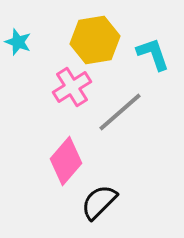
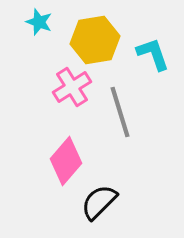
cyan star: moved 21 px right, 20 px up
gray line: rotated 66 degrees counterclockwise
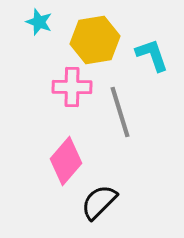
cyan L-shape: moved 1 px left, 1 px down
pink cross: rotated 33 degrees clockwise
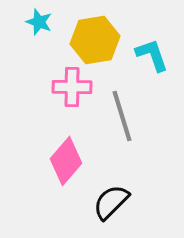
gray line: moved 2 px right, 4 px down
black semicircle: moved 12 px right
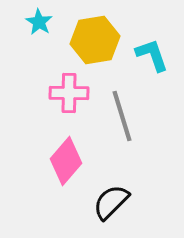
cyan star: rotated 12 degrees clockwise
pink cross: moved 3 px left, 6 px down
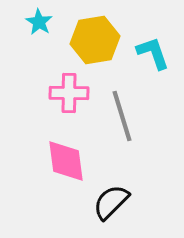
cyan L-shape: moved 1 px right, 2 px up
pink diamond: rotated 48 degrees counterclockwise
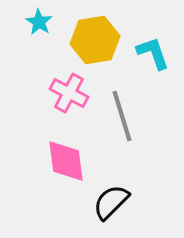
pink cross: rotated 27 degrees clockwise
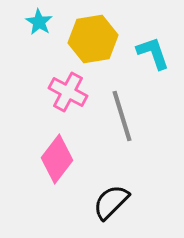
yellow hexagon: moved 2 px left, 1 px up
pink cross: moved 1 px left, 1 px up
pink diamond: moved 9 px left, 2 px up; rotated 45 degrees clockwise
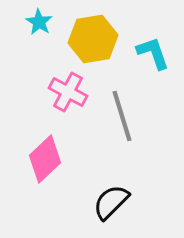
pink diamond: moved 12 px left; rotated 9 degrees clockwise
